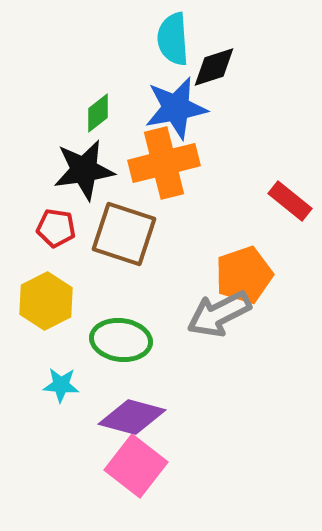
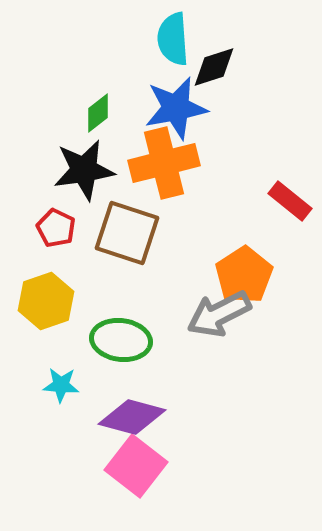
red pentagon: rotated 18 degrees clockwise
brown square: moved 3 px right, 1 px up
orange pentagon: rotated 14 degrees counterclockwise
yellow hexagon: rotated 8 degrees clockwise
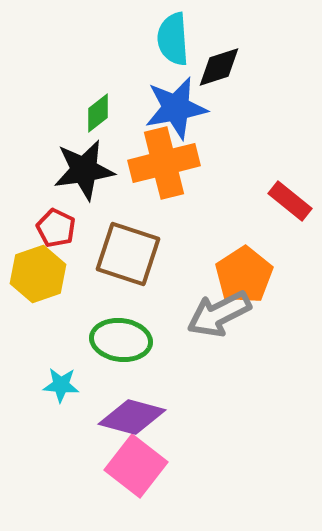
black diamond: moved 5 px right
brown square: moved 1 px right, 21 px down
yellow hexagon: moved 8 px left, 27 px up
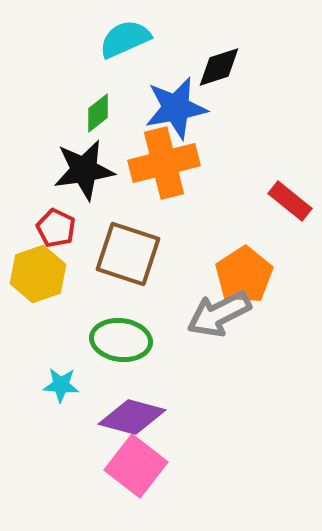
cyan semicircle: moved 48 px left; rotated 70 degrees clockwise
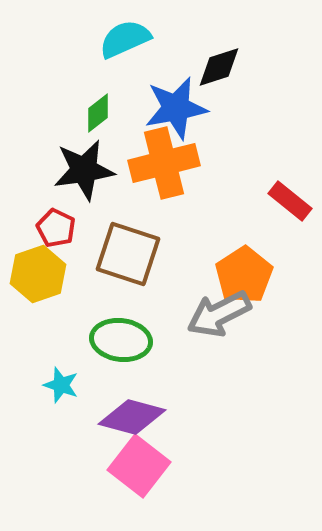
cyan star: rotated 15 degrees clockwise
pink square: moved 3 px right
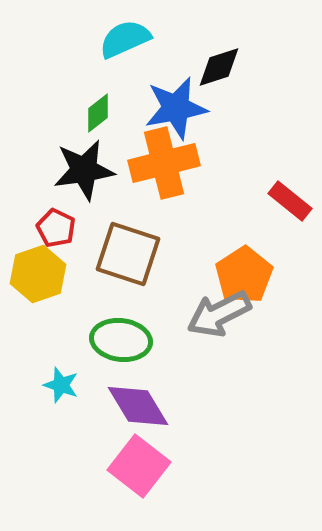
purple diamond: moved 6 px right, 11 px up; rotated 44 degrees clockwise
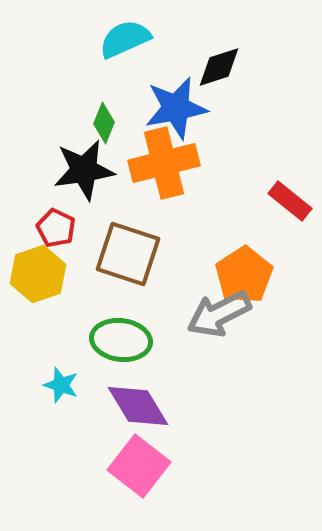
green diamond: moved 6 px right, 10 px down; rotated 30 degrees counterclockwise
